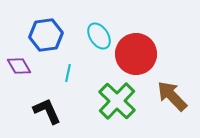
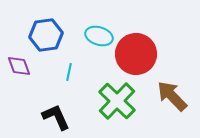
cyan ellipse: rotated 40 degrees counterclockwise
purple diamond: rotated 10 degrees clockwise
cyan line: moved 1 px right, 1 px up
black L-shape: moved 9 px right, 6 px down
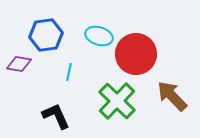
purple diamond: moved 2 px up; rotated 60 degrees counterclockwise
black L-shape: moved 1 px up
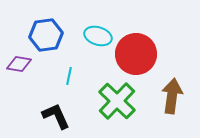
cyan ellipse: moved 1 px left
cyan line: moved 4 px down
brown arrow: rotated 52 degrees clockwise
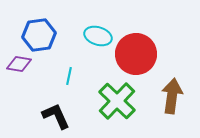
blue hexagon: moved 7 px left
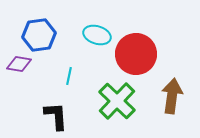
cyan ellipse: moved 1 px left, 1 px up
black L-shape: rotated 20 degrees clockwise
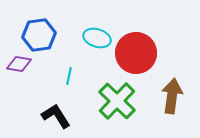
cyan ellipse: moved 3 px down
red circle: moved 1 px up
black L-shape: rotated 28 degrees counterclockwise
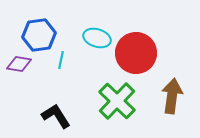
cyan line: moved 8 px left, 16 px up
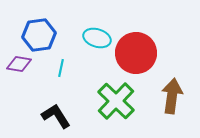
cyan line: moved 8 px down
green cross: moved 1 px left
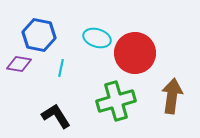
blue hexagon: rotated 20 degrees clockwise
red circle: moved 1 px left
green cross: rotated 30 degrees clockwise
